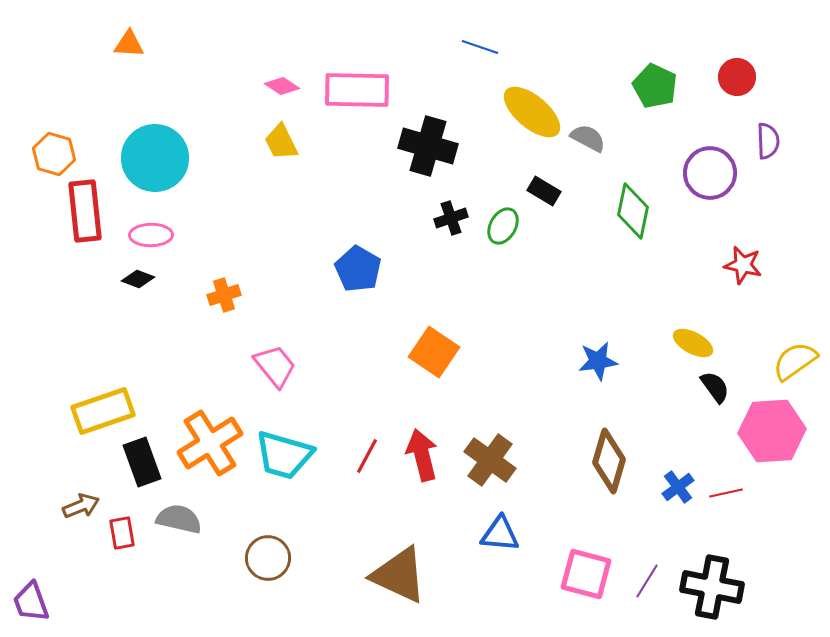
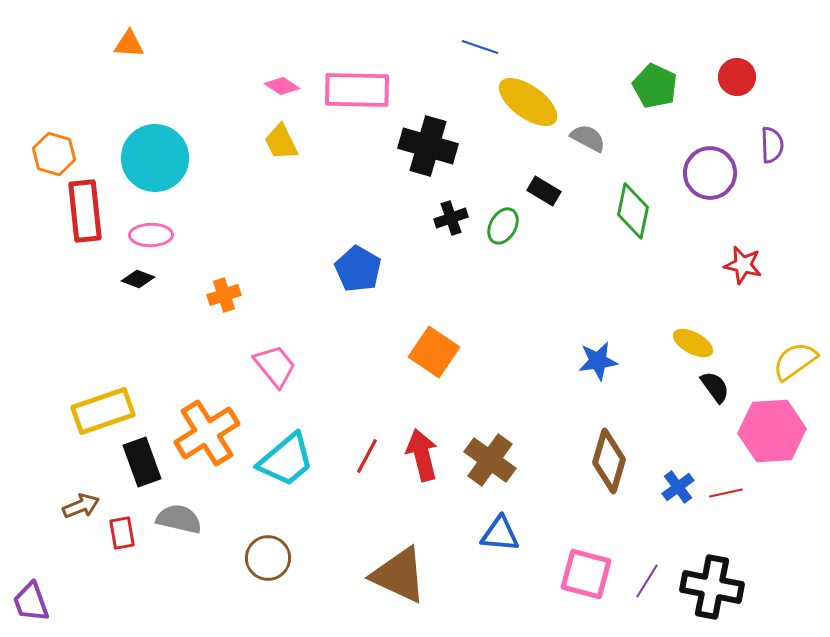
yellow ellipse at (532, 112): moved 4 px left, 10 px up; rotated 4 degrees counterclockwise
purple semicircle at (768, 141): moved 4 px right, 4 px down
orange cross at (210, 443): moved 3 px left, 10 px up
cyan trapezoid at (284, 455): moved 2 px right, 5 px down; rotated 56 degrees counterclockwise
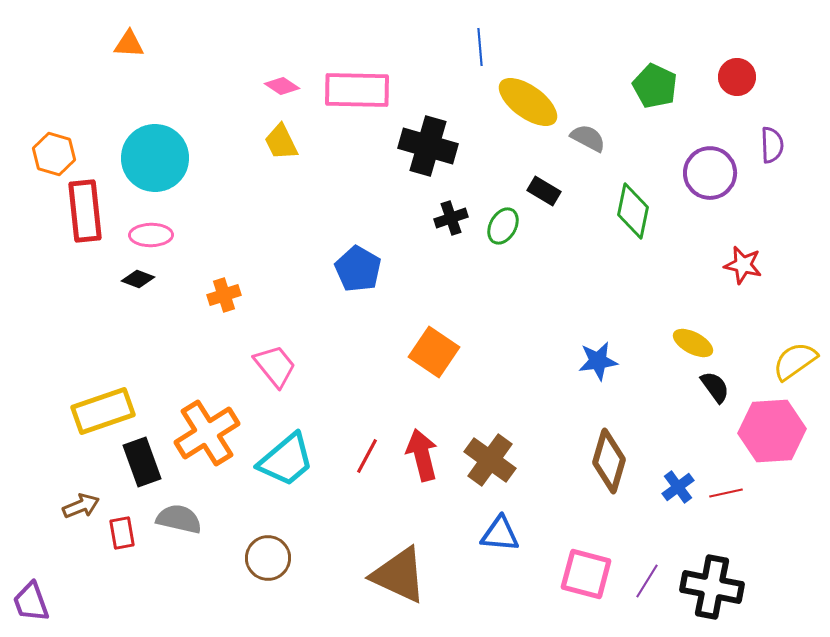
blue line at (480, 47): rotated 66 degrees clockwise
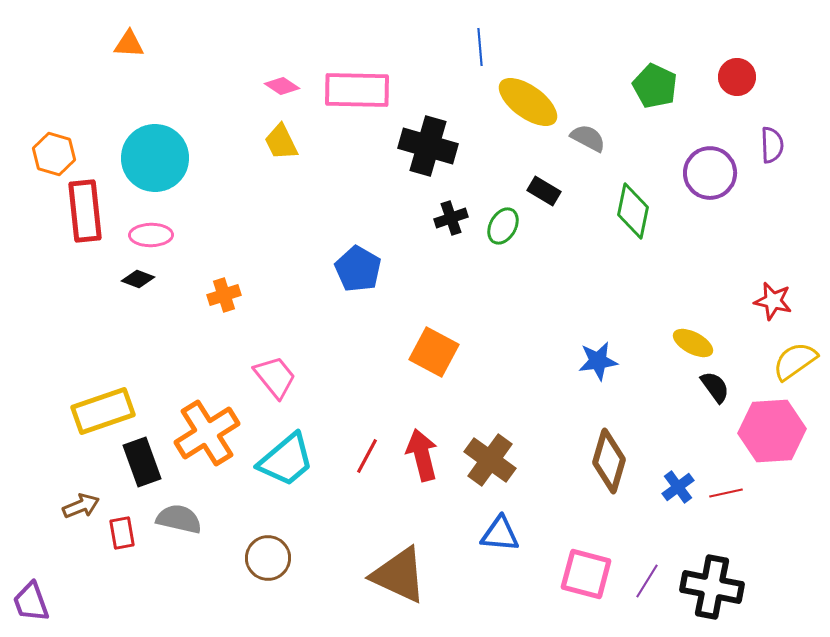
red star at (743, 265): moved 30 px right, 36 px down
orange square at (434, 352): rotated 6 degrees counterclockwise
pink trapezoid at (275, 366): moved 11 px down
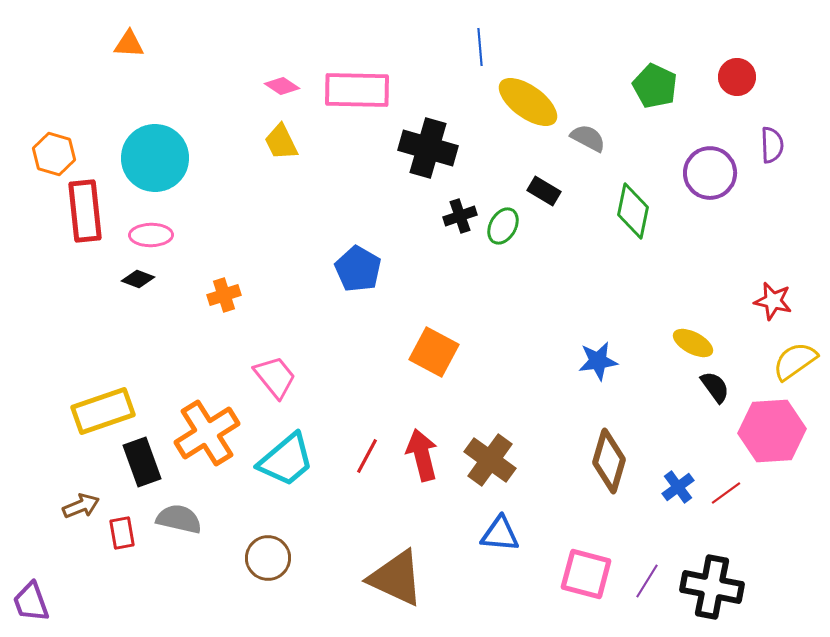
black cross at (428, 146): moved 2 px down
black cross at (451, 218): moved 9 px right, 2 px up
red line at (726, 493): rotated 24 degrees counterclockwise
brown triangle at (399, 575): moved 3 px left, 3 px down
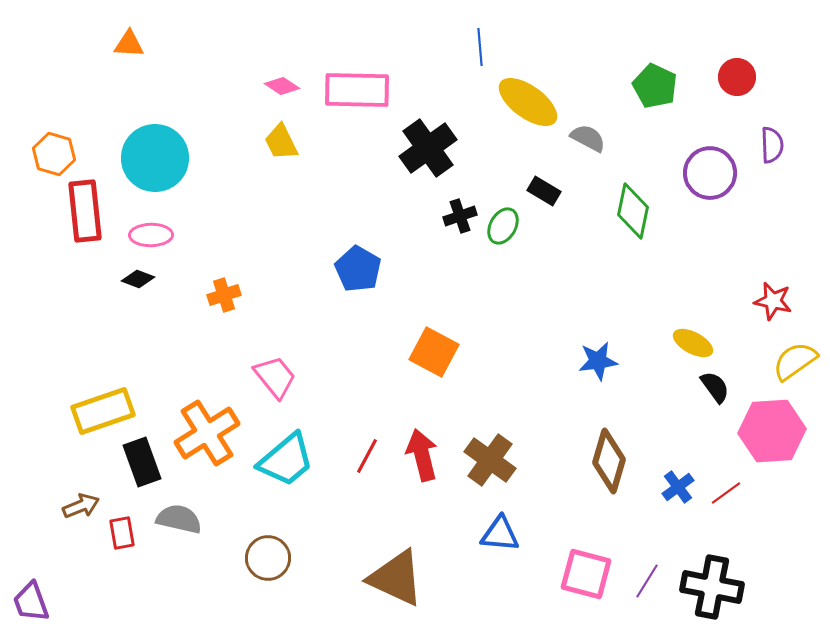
black cross at (428, 148): rotated 38 degrees clockwise
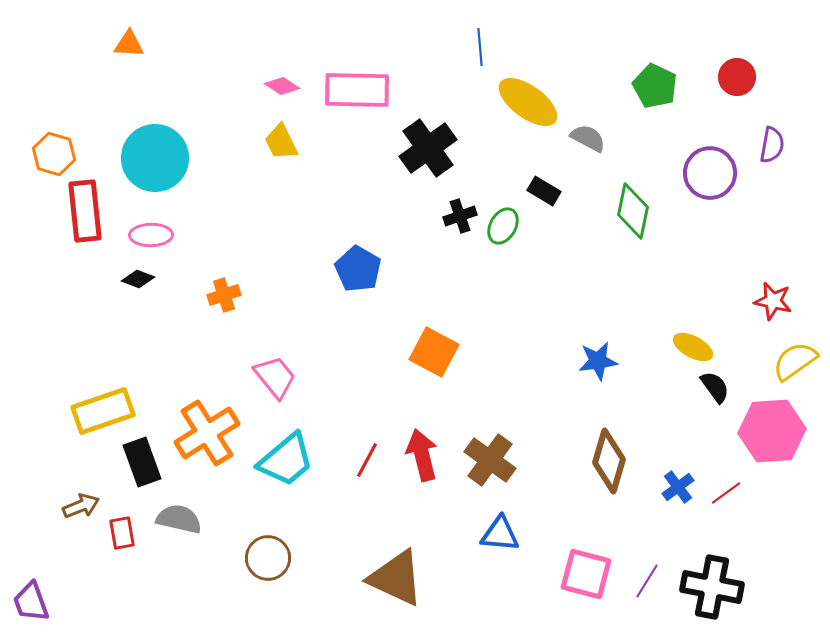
purple semicircle at (772, 145): rotated 12 degrees clockwise
yellow ellipse at (693, 343): moved 4 px down
red line at (367, 456): moved 4 px down
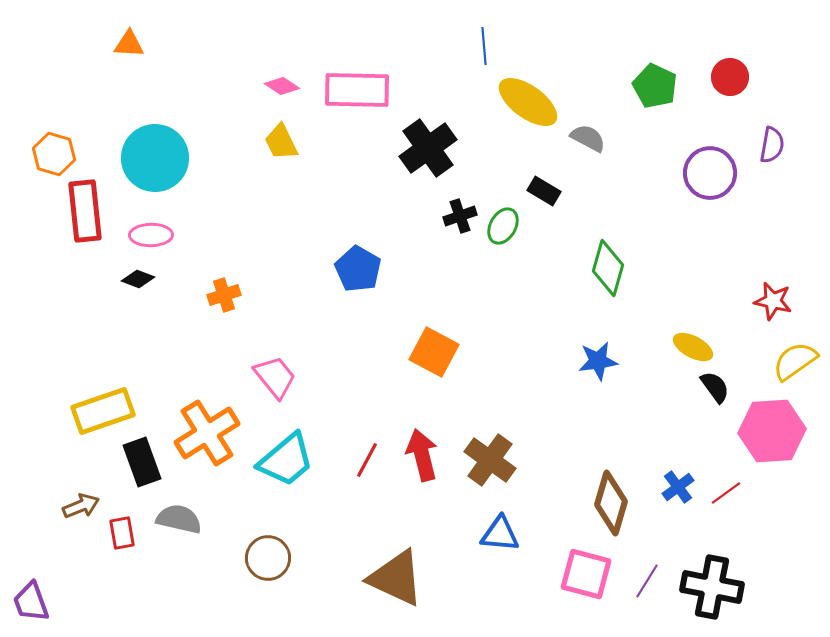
blue line at (480, 47): moved 4 px right, 1 px up
red circle at (737, 77): moved 7 px left
green diamond at (633, 211): moved 25 px left, 57 px down; rotated 4 degrees clockwise
brown diamond at (609, 461): moved 2 px right, 42 px down
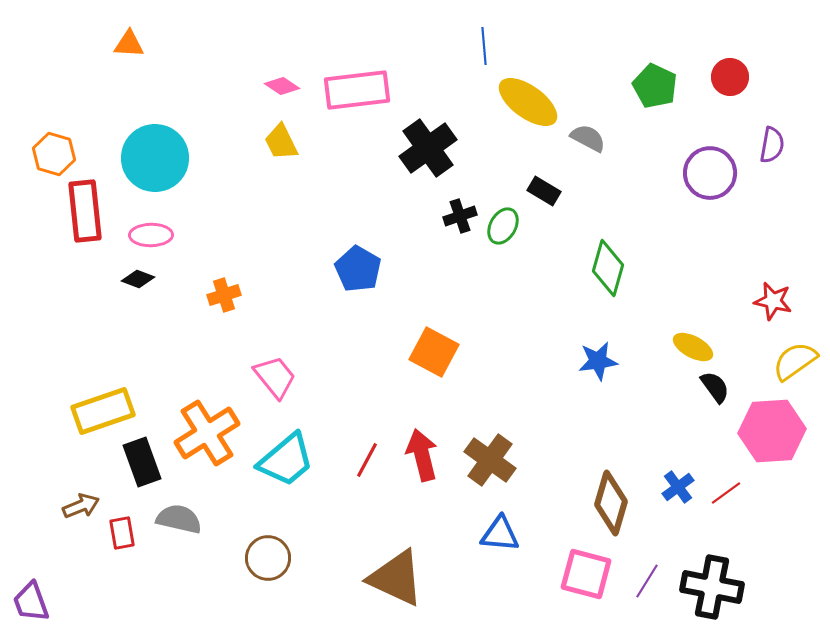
pink rectangle at (357, 90): rotated 8 degrees counterclockwise
